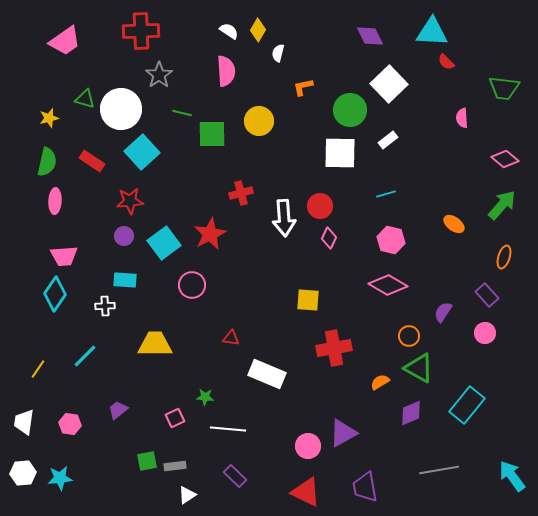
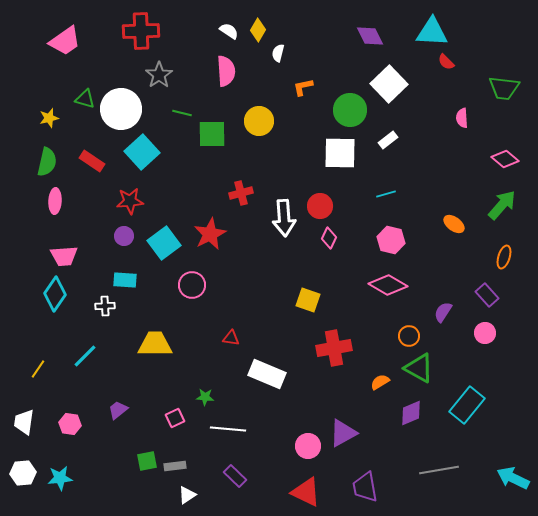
yellow square at (308, 300): rotated 15 degrees clockwise
cyan arrow at (512, 476): moved 1 px right, 2 px down; rotated 28 degrees counterclockwise
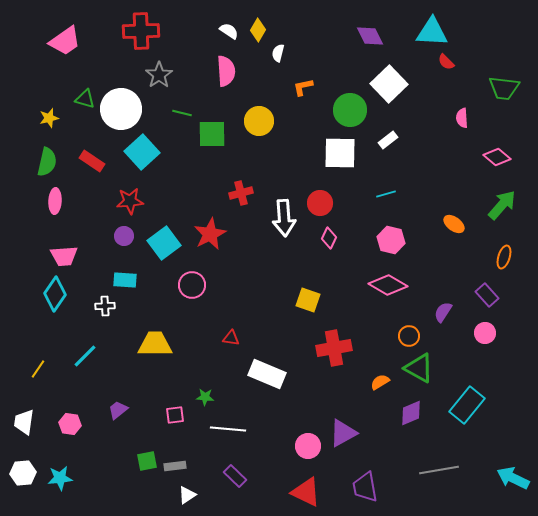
pink diamond at (505, 159): moved 8 px left, 2 px up
red circle at (320, 206): moved 3 px up
pink square at (175, 418): moved 3 px up; rotated 18 degrees clockwise
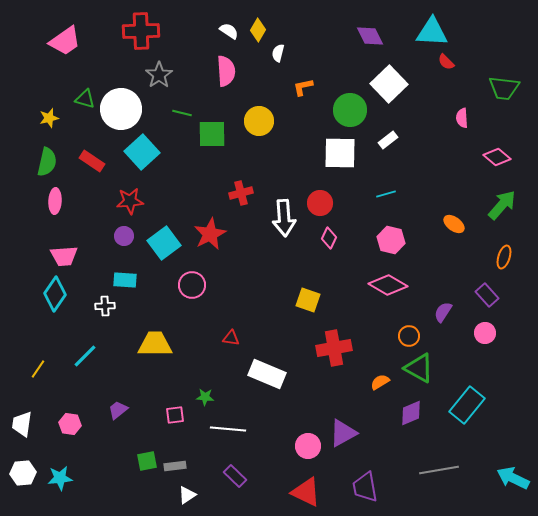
white trapezoid at (24, 422): moved 2 px left, 2 px down
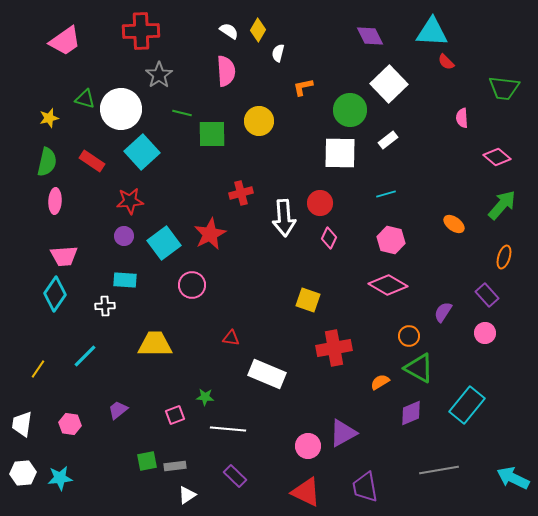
pink square at (175, 415): rotated 12 degrees counterclockwise
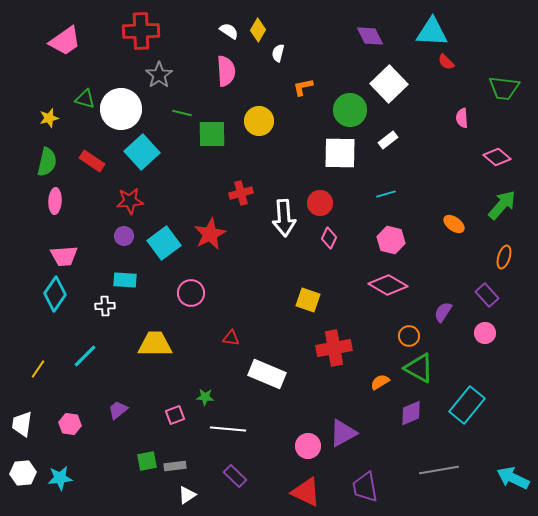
pink circle at (192, 285): moved 1 px left, 8 px down
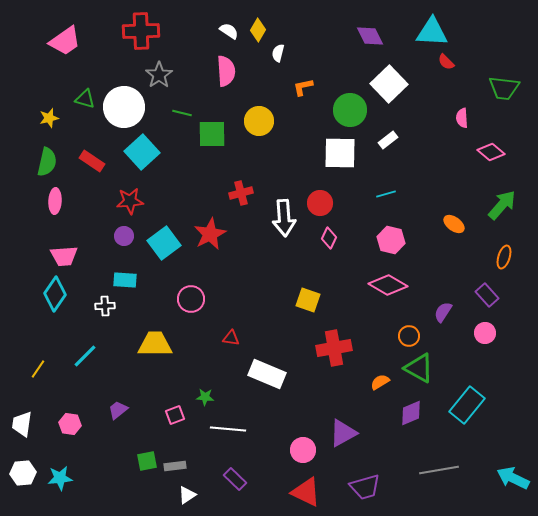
white circle at (121, 109): moved 3 px right, 2 px up
pink diamond at (497, 157): moved 6 px left, 5 px up
pink circle at (191, 293): moved 6 px down
pink circle at (308, 446): moved 5 px left, 4 px down
purple rectangle at (235, 476): moved 3 px down
purple trapezoid at (365, 487): rotated 96 degrees counterclockwise
